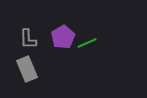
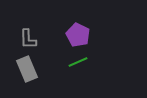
purple pentagon: moved 15 px right, 2 px up; rotated 15 degrees counterclockwise
green line: moved 9 px left, 19 px down
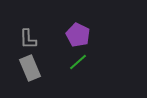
green line: rotated 18 degrees counterclockwise
gray rectangle: moved 3 px right, 1 px up
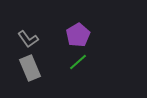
purple pentagon: rotated 15 degrees clockwise
gray L-shape: rotated 35 degrees counterclockwise
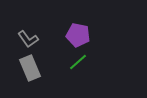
purple pentagon: rotated 30 degrees counterclockwise
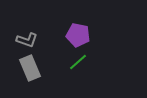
gray L-shape: moved 1 px left, 1 px down; rotated 35 degrees counterclockwise
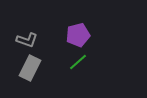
purple pentagon: rotated 25 degrees counterclockwise
gray rectangle: rotated 50 degrees clockwise
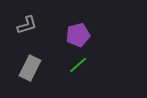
gray L-shape: moved 15 px up; rotated 35 degrees counterclockwise
green line: moved 3 px down
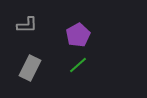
gray L-shape: rotated 15 degrees clockwise
purple pentagon: rotated 15 degrees counterclockwise
